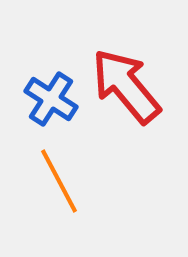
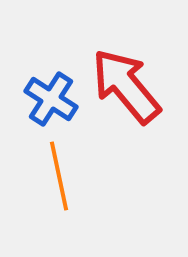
orange line: moved 5 px up; rotated 16 degrees clockwise
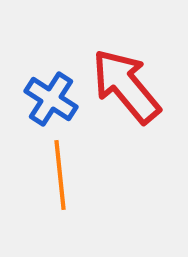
orange line: moved 1 px right, 1 px up; rotated 6 degrees clockwise
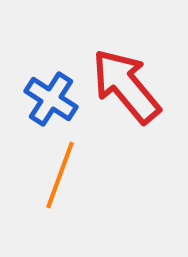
orange line: rotated 26 degrees clockwise
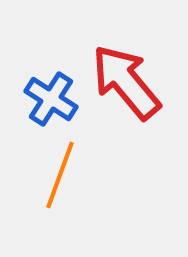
red arrow: moved 4 px up
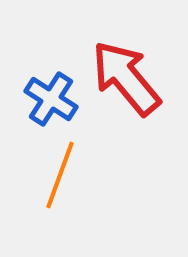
red arrow: moved 4 px up
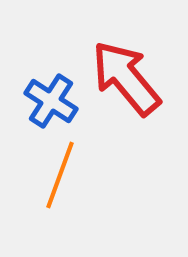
blue cross: moved 2 px down
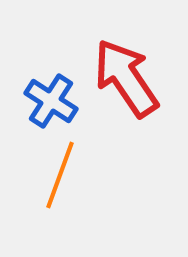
red arrow: rotated 6 degrees clockwise
